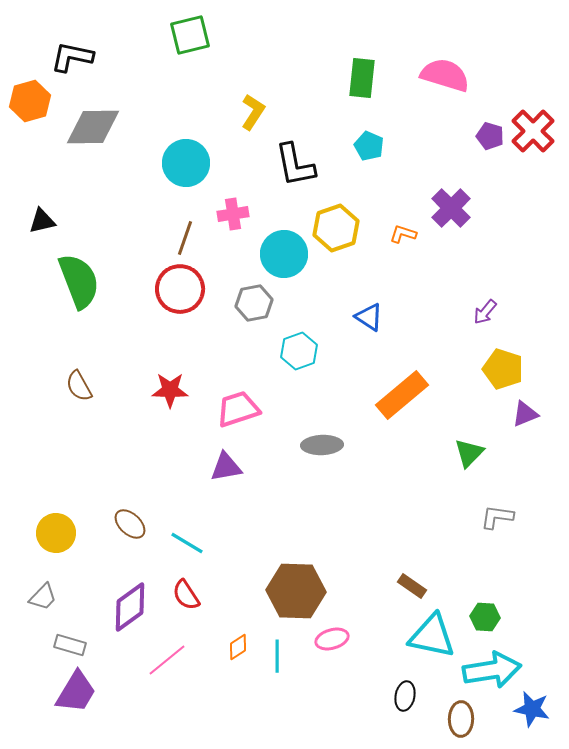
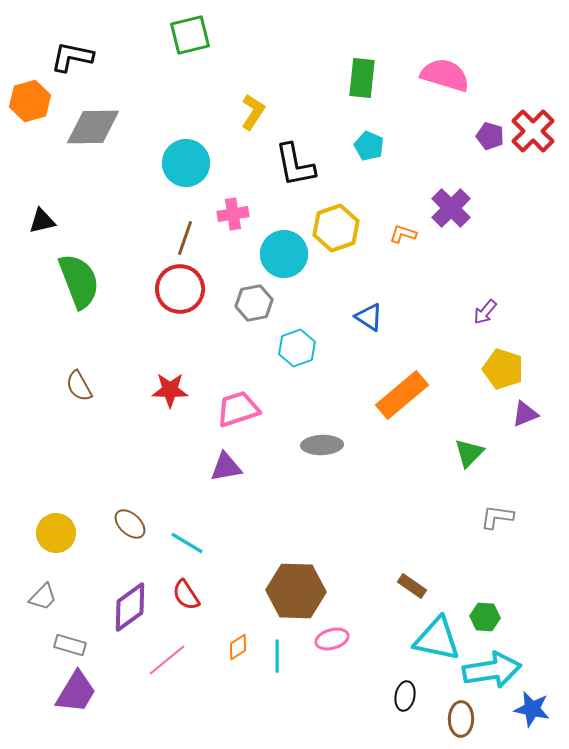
cyan hexagon at (299, 351): moved 2 px left, 3 px up
cyan triangle at (432, 636): moved 5 px right, 3 px down
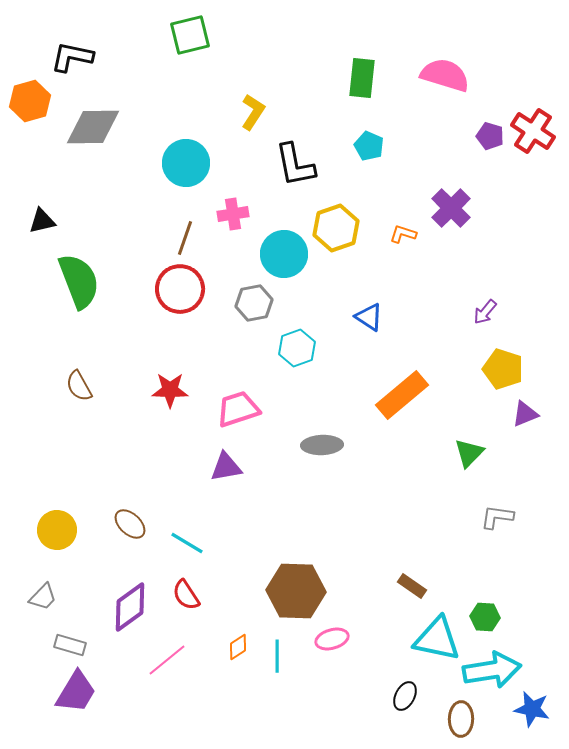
red cross at (533, 131): rotated 12 degrees counterclockwise
yellow circle at (56, 533): moved 1 px right, 3 px up
black ellipse at (405, 696): rotated 16 degrees clockwise
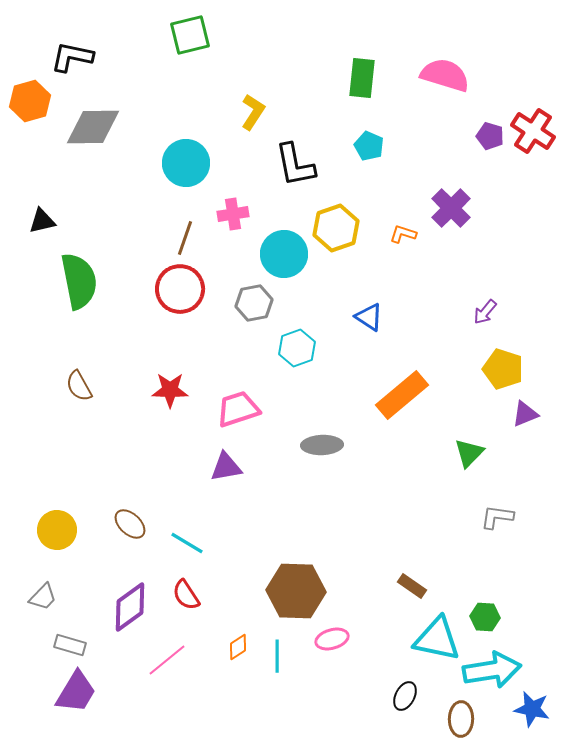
green semicircle at (79, 281): rotated 10 degrees clockwise
